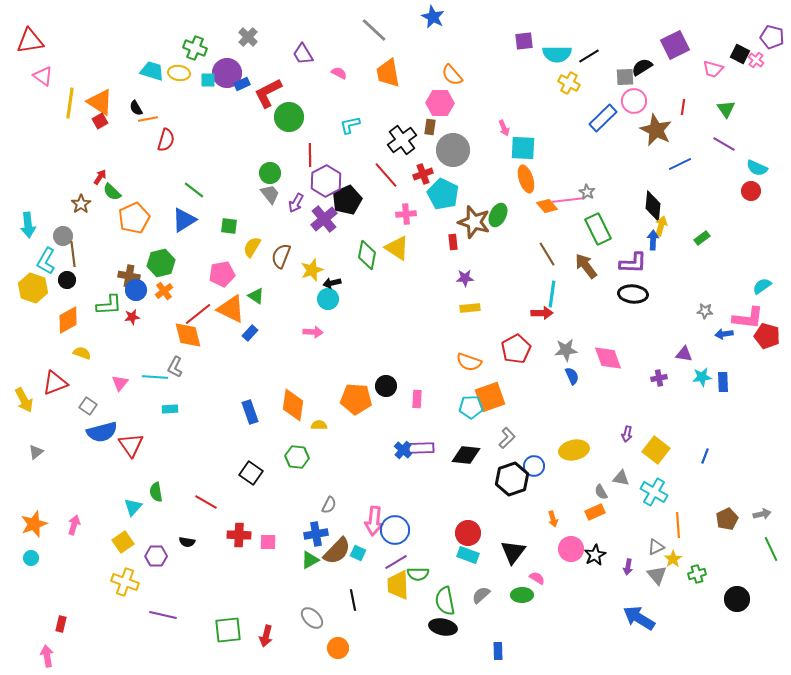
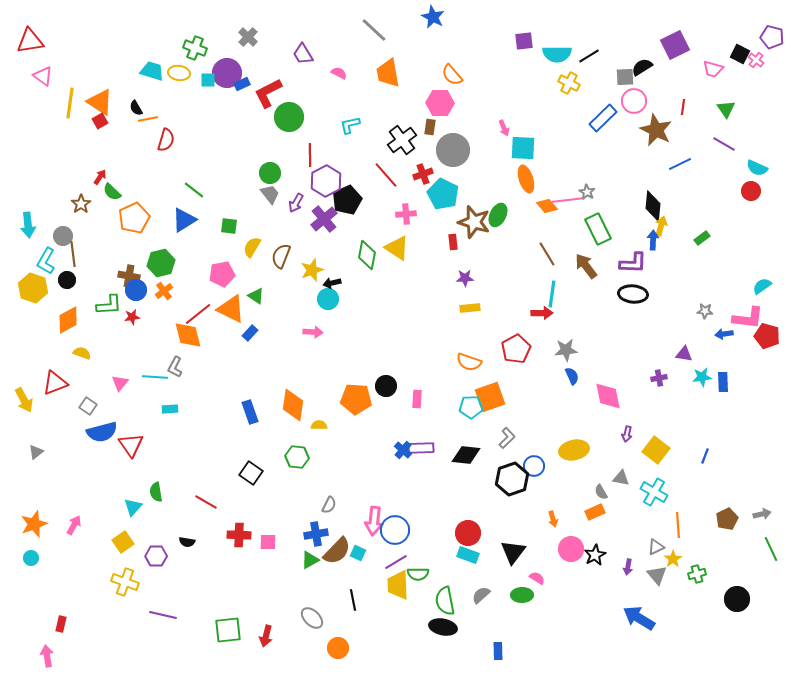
pink diamond at (608, 358): moved 38 px down; rotated 8 degrees clockwise
pink arrow at (74, 525): rotated 12 degrees clockwise
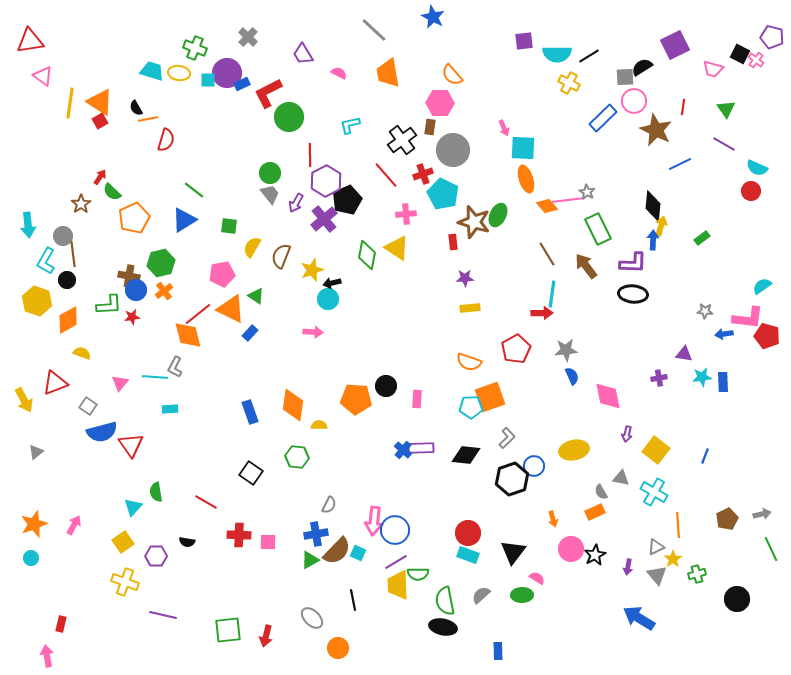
yellow hexagon at (33, 288): moved 4 px right, 13 px down
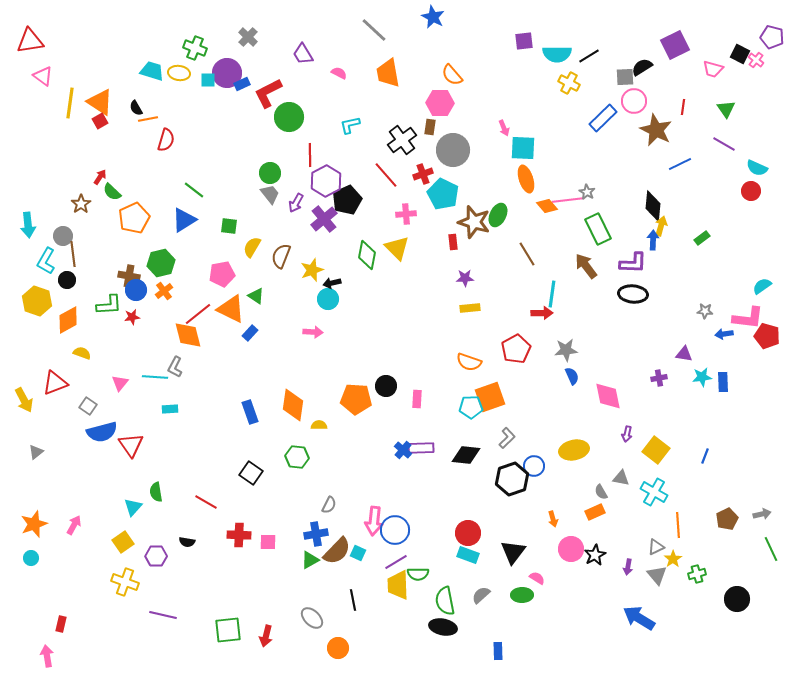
yellow triangle at (397, 248): rotated 12 degrees clockwise
brown line at (547, 254): moved 20 px left
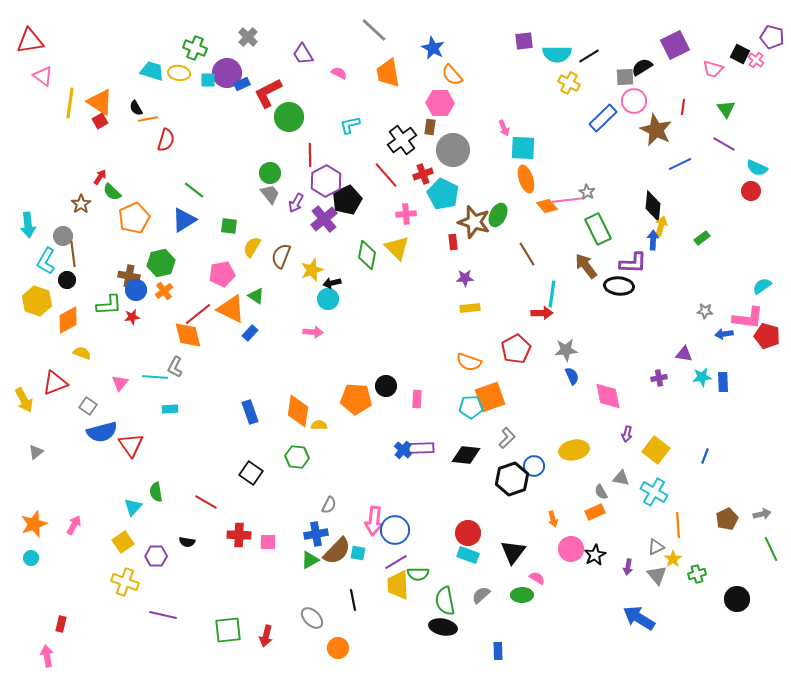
blue star at (433, 17): moved 31 px down
black ellipse at (633, 294): moved 14 px left, 8 px up
orange diamond at (293, 405): moved 5 px right, 6 px down
cyan square at (358, 553): rotated 14 degrees counterclockwise
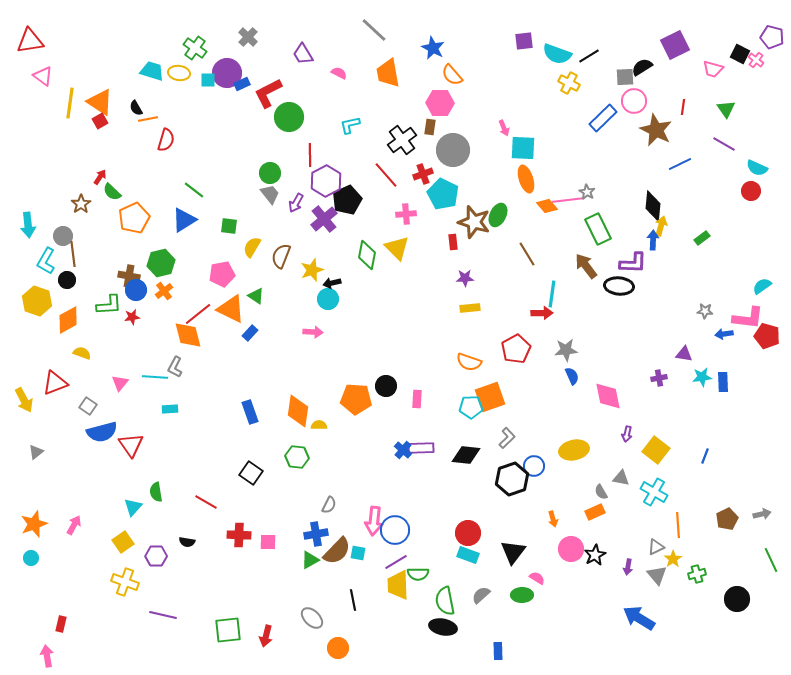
green cross at (195, 48): rotated 15 degrees clockwise
cyan semicircle at (557, 54): rotated 20 degrees clockwise
green line at (771, 549): moved 11 px down
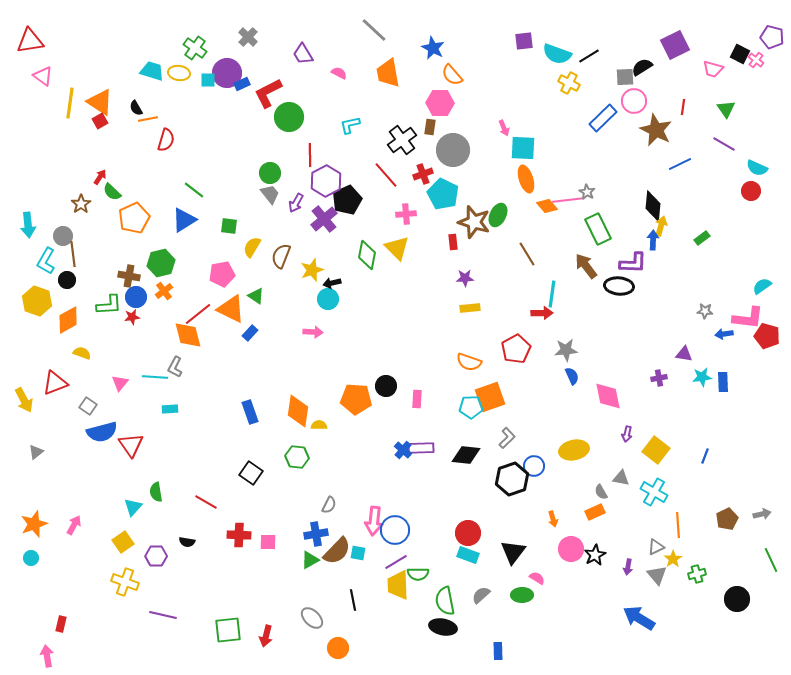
blue circle at (136, 290): moved 7 px down
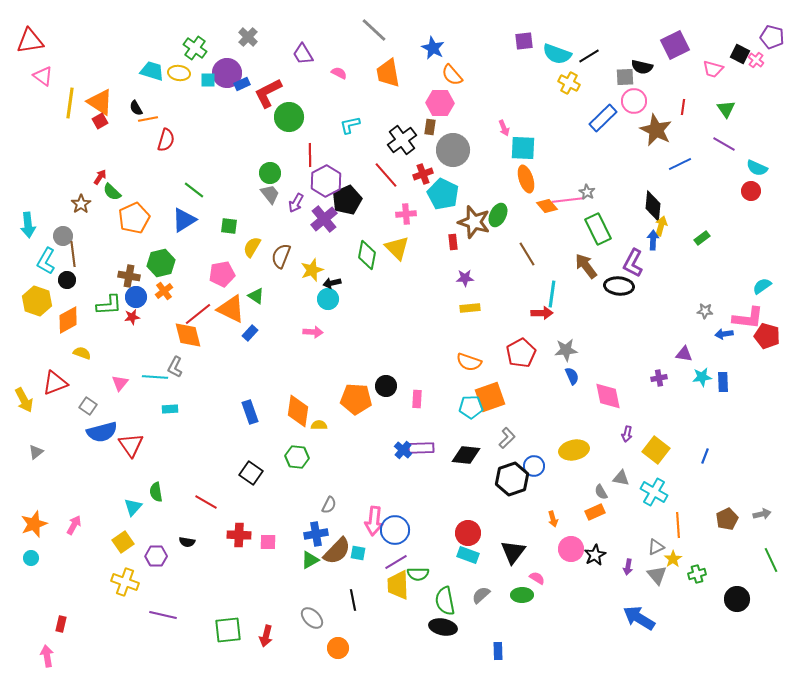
black semicircle at (642, 67): rotated 135 degrees counterclockwise
purple L-shape at (633, 263): rotated 116 degrees clockwise
red pentagon at (516, 349): moved 5 px right, 4 px down
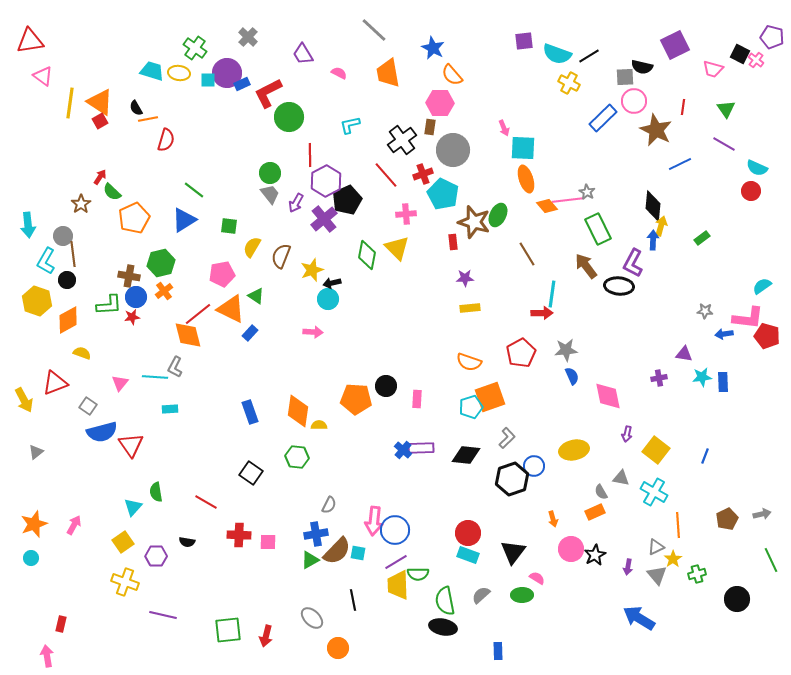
cyan pentagon at (471, 407): rotated 15 degrees counterclockwise
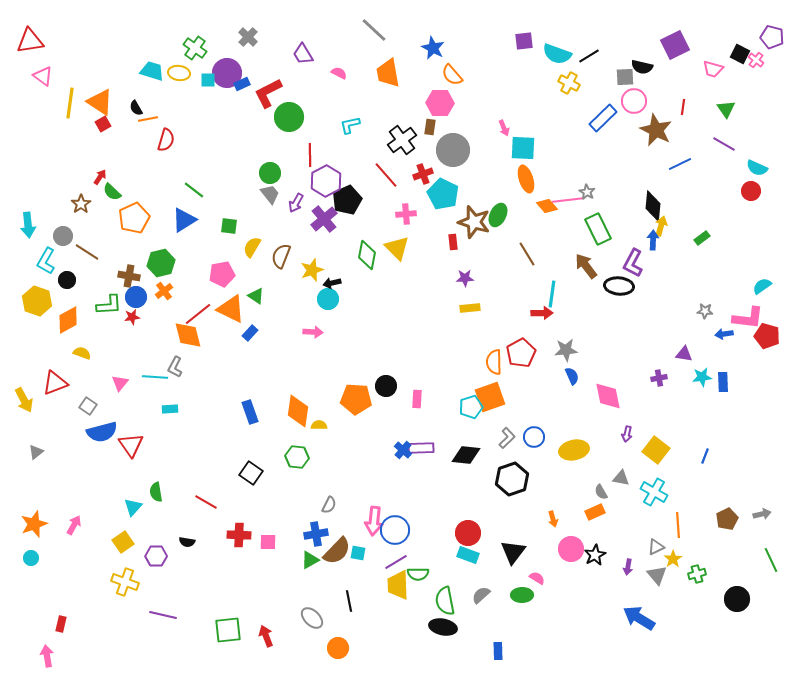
red square at (100, 121): moved 3 px right, 3 px down
brown line at (73, 254): moved 14 px right, 2 px up; rotated 50 degrees counterclockwise
orange semicircle at (469, 362): moved 25 px right; rotated 70 degrees clockwise
blue circle at (534, 466): moved 29 px up
black line at (353, 600): moved 4 px left, 1 px down
red arrow at (266, 636): rotated 145 degrees clockwise
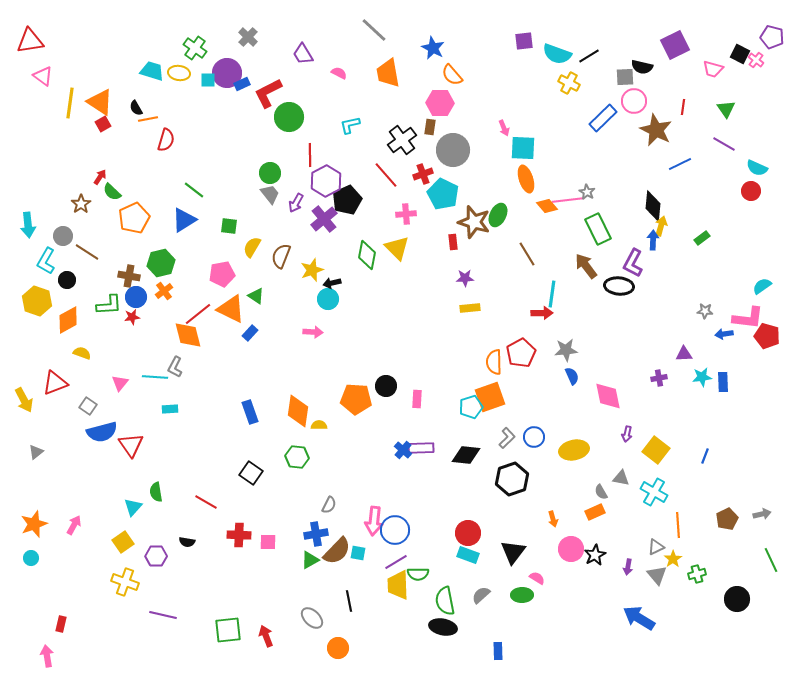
purple triangle at (684, 354): rotated 12 degrees counterclockwise
